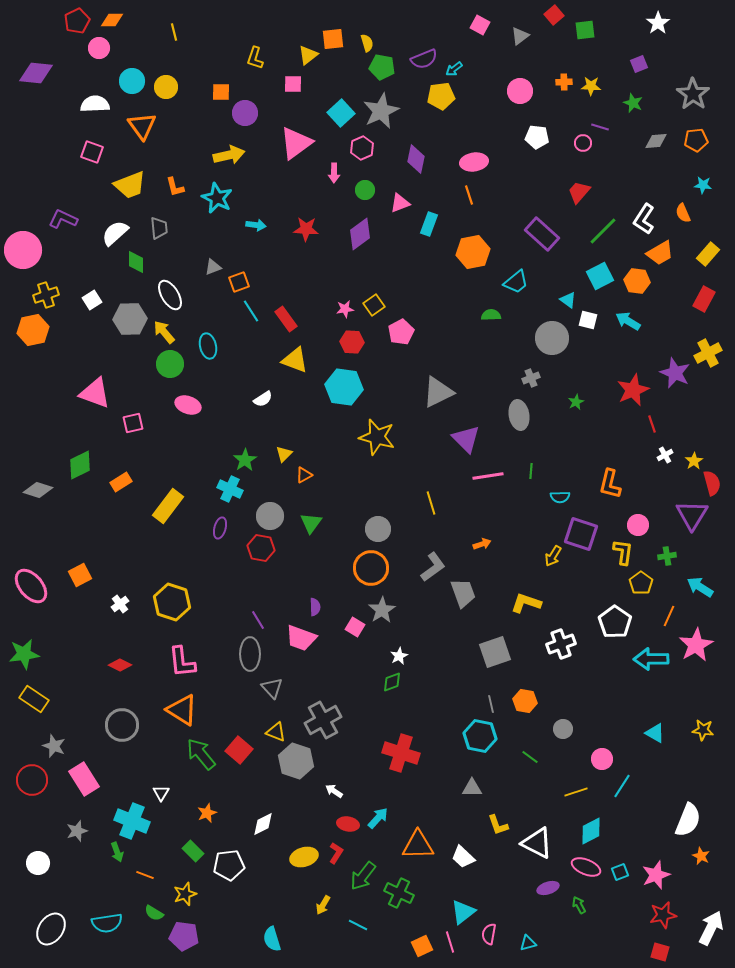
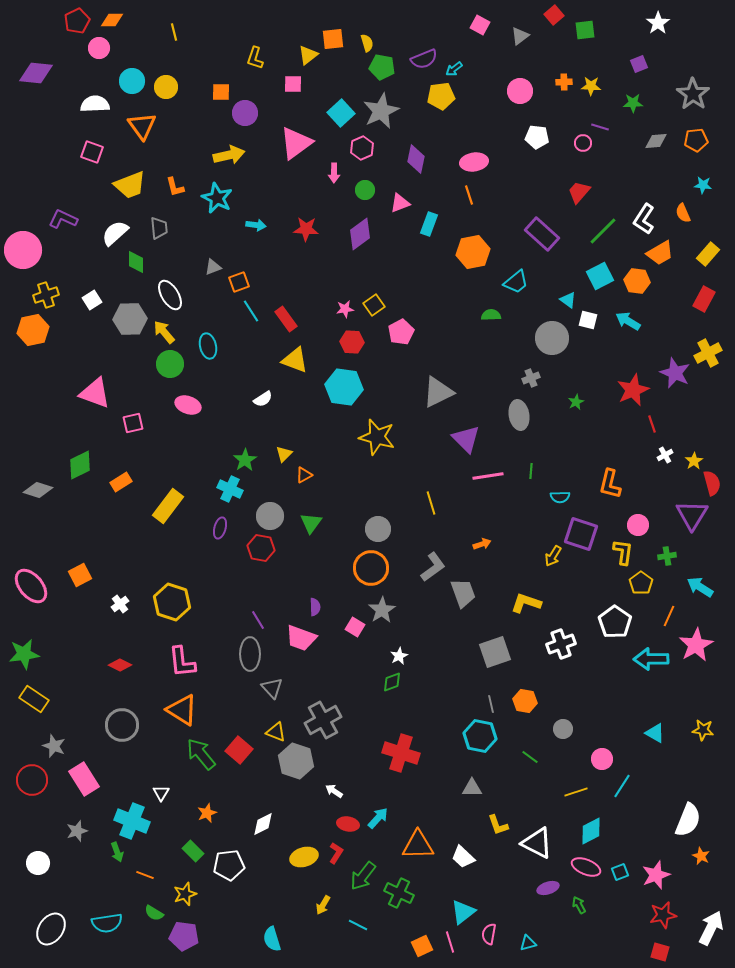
green star at (633, 103): rotated 24 degrees counterclockwise
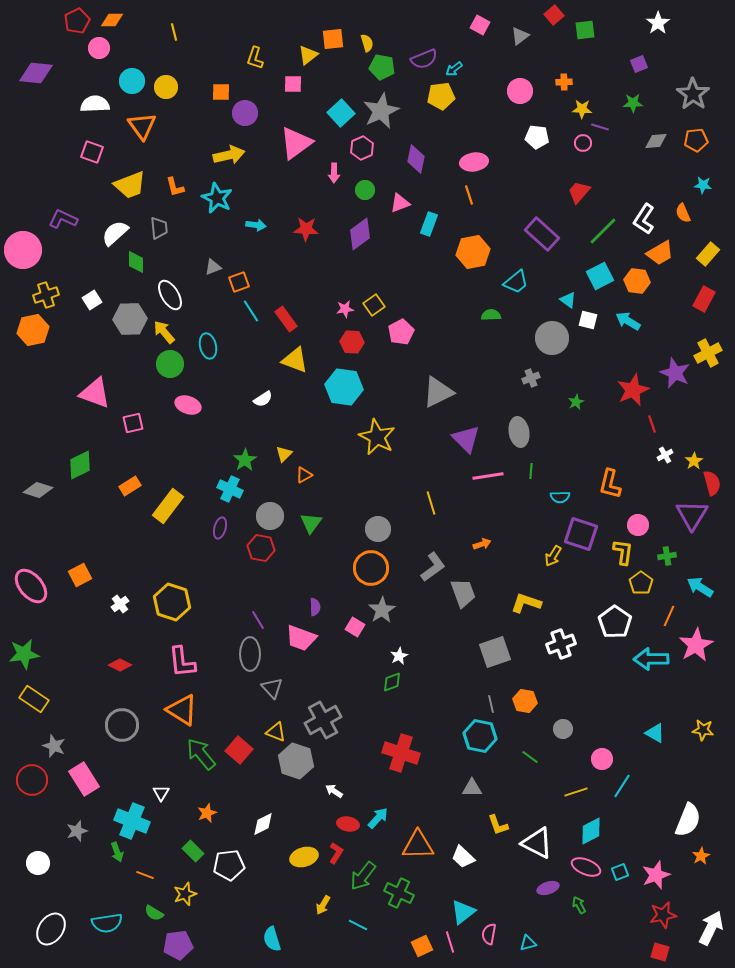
yellow star at (591, 86): moved 9 px left, 23 px down
gray ellipse at (519, 415): moved 17 px down
yellow star at (377, 437): rotated 12 degrees clockwise
orange rectangle at (121, 482): moved 9 px right, 4 px down
orange star at (701, 856): rotated 18 degrees clockwise
purple pentagon at (184, 936): moved 6 px left, 9 px down; rotated 16 degrees counterclockwise
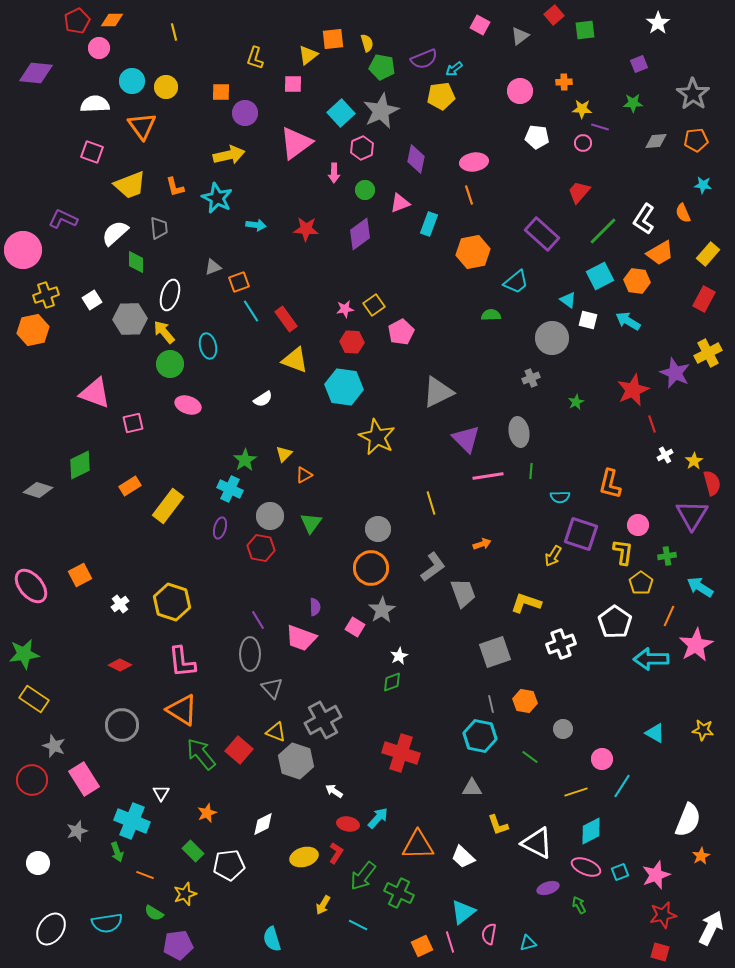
white ellipse at (170, 295): rotated 48 degrees clockwise
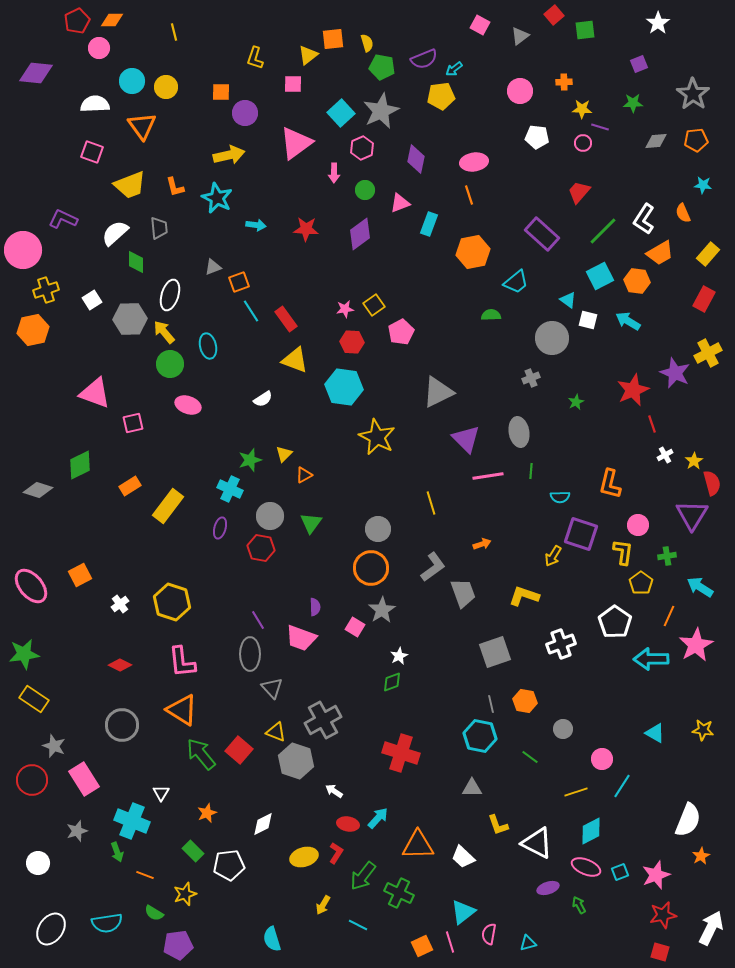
yellow cross at (46, 295): moved 5 px up
green star at (245, 460): moved 5 px right; rotated 15 degrees clockwise
yellow L-shape at (526, 603): moved 2 px left, 7 px up
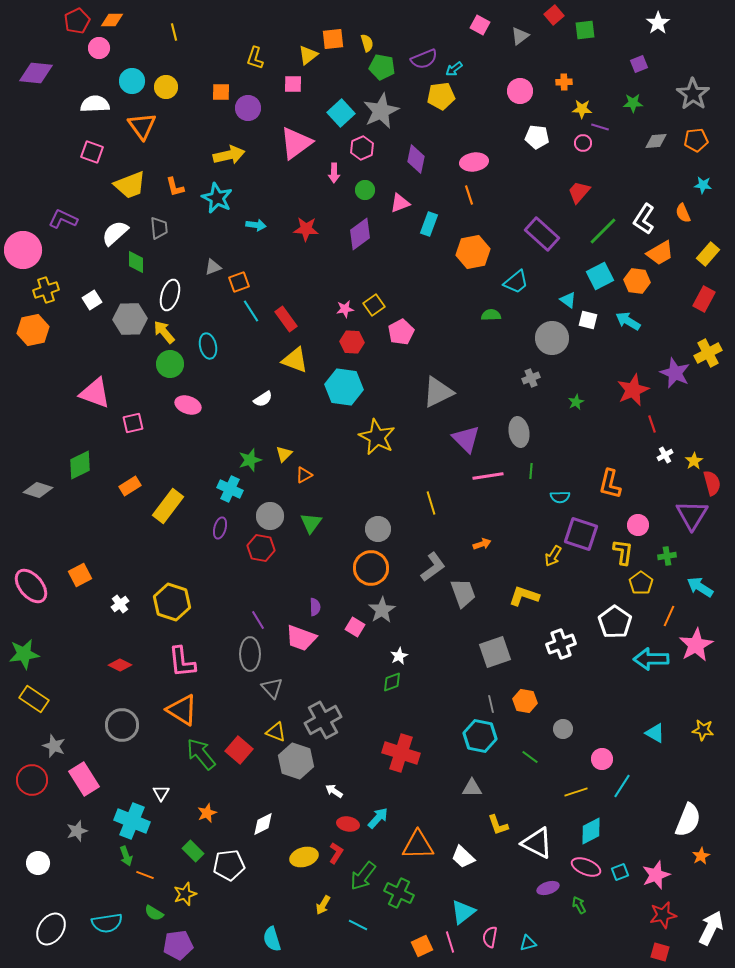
purple circle at (245, 113): moved 3 px right, 5 px up
green arrow at (117, 852): moved 9 px right, 4 px down
pink semicircle at (489, 934): moved 1 px right, 3 px down
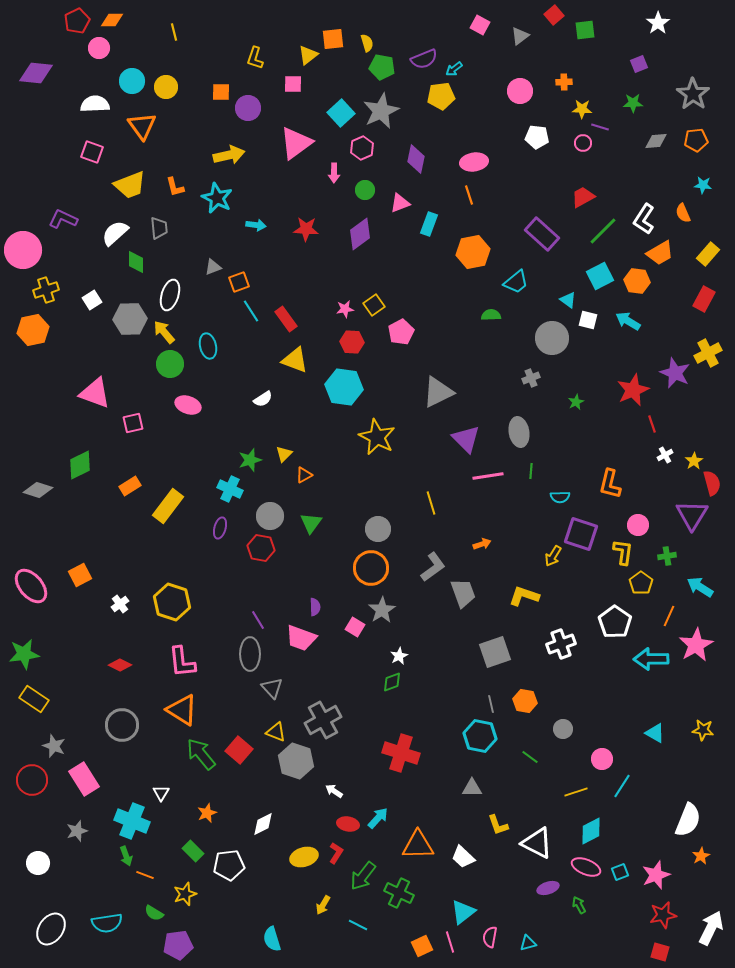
red trapezoid at (579, 192): moved 4 px right, 5 px down; rotated 20 degrees clockwise
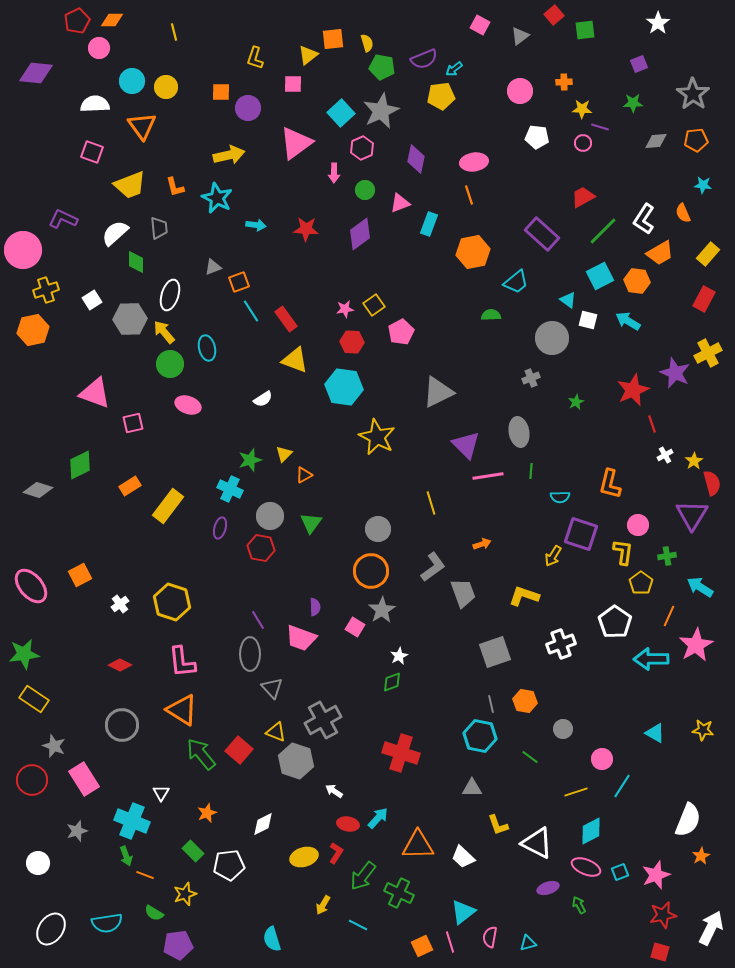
cyan ellipse at (208, 346): moved 1 px left, 2 px down
purple triangle at (466, 439): moved 6 px down
orange circle at (371, 568): moved 3 px down
